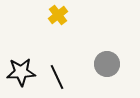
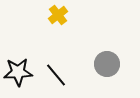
black star: moved 3 px left
black line: moved 1 px left, 2 px up; rotated 15 degrees counterclockwise
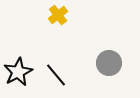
gray circle: moved 2 px right, 1 px up
black star: rotated 24 degrees counterclockwise
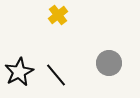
black star: moved 1 px right
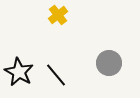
black star: rotated 16 degrees counterclockwise
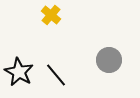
yellow cross: moved 7 px left; rotated 12 degrees counterclockwise
gray circle: moved 3 px up
